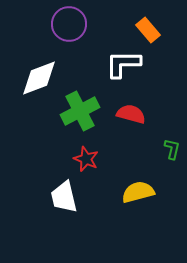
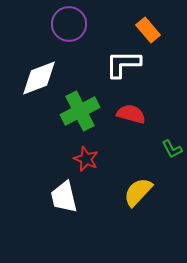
green L-shape: rotated 140 degrees clockwise
yellow semicircle: rotated 32 degrees counterclockwise
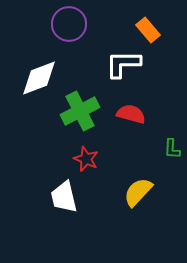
green L-shape: rotated 30 degrees clockwise
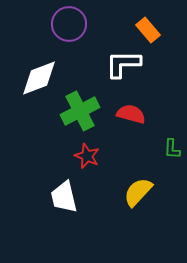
red star: moved 1 px right, 3 px up
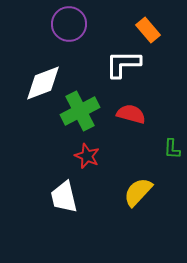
white diamond: moved 4 px right, 5 px down
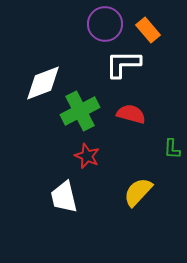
purple circle: moved 36 px right
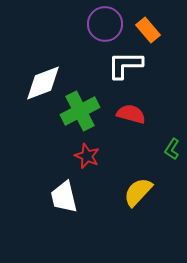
white L-shape: moved 2 px right, 1 px down
green L-shape: rotated 30 degrees clockwise
